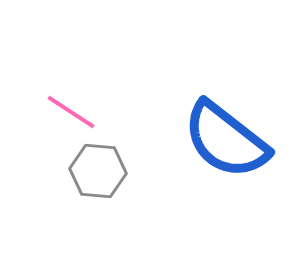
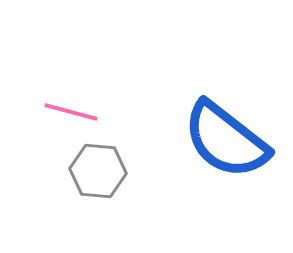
pink line: rotated 18 degrees counterclockwise
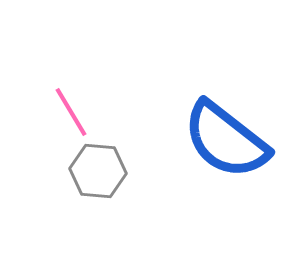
pink line: rotated 44 degrees clockwise
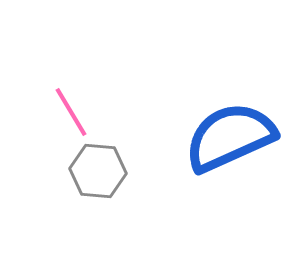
blue semicircle: moved 4 px right, 3 px up; rotated 118 degrees clockwise
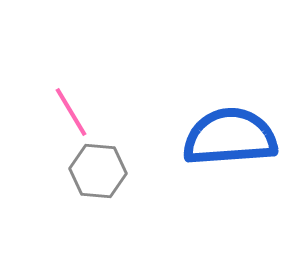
blue semicircle: rotated 20 degrees clockwise
